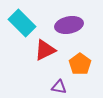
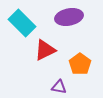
purple ellipse: moved 8 px up
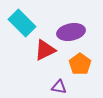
purple ellipse: moved 2 px right, 15 px down
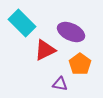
purple ellipse: rotated 36 degrees clockwise
purple triangle: moved 1 px right, 3 px up
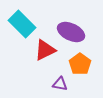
cyan rectangle: moved 1 px down
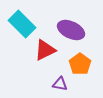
purple ellipse: moved 2 px up
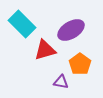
purple ellipse: rotated 56 degrees counterclockwise
red triangle: rotated 10 degrees clockwise
purple triangle: moved 1 px right, 2 px up
